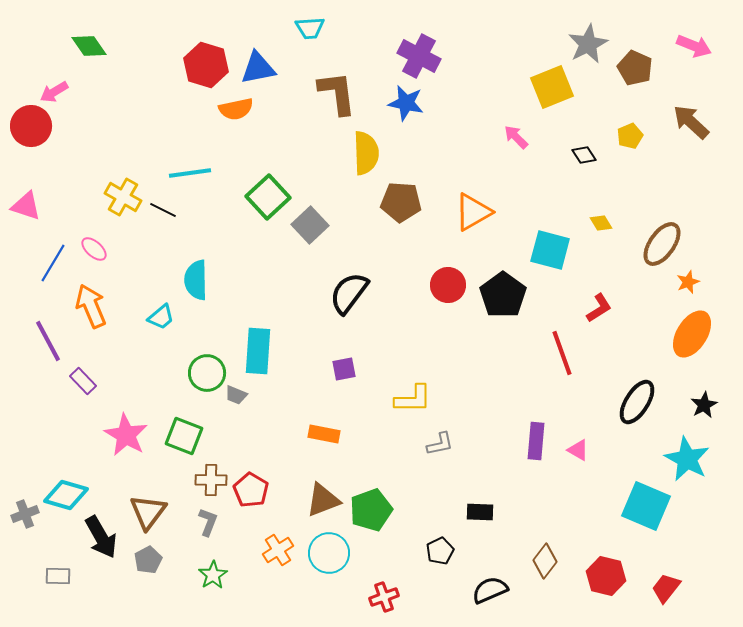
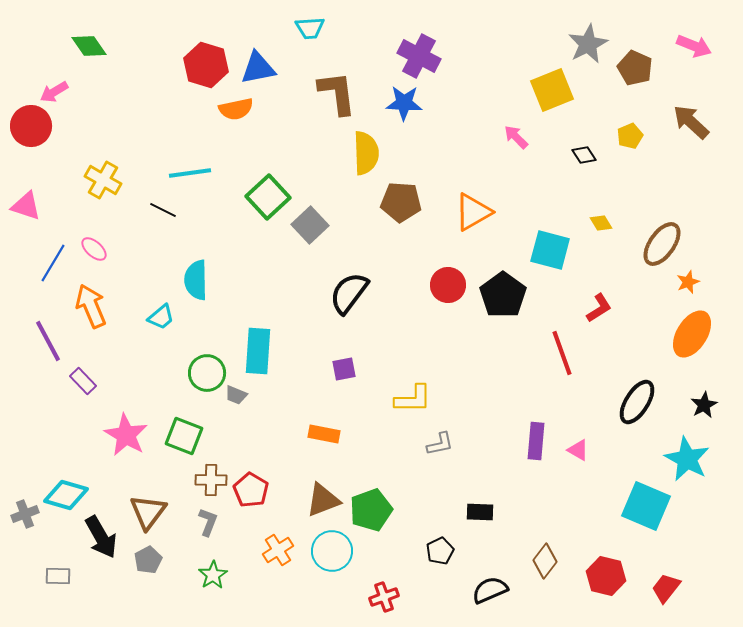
yellow square at (552, 87): moved 3 px down
blue star at (406, 103): moved 2 px left; rotated 9 degrees counterclockwise
yellow cross at (123, 197): moved 20 px left, 17 px up
cyan circle at (329, 553): moved 3 px right, 2 px up
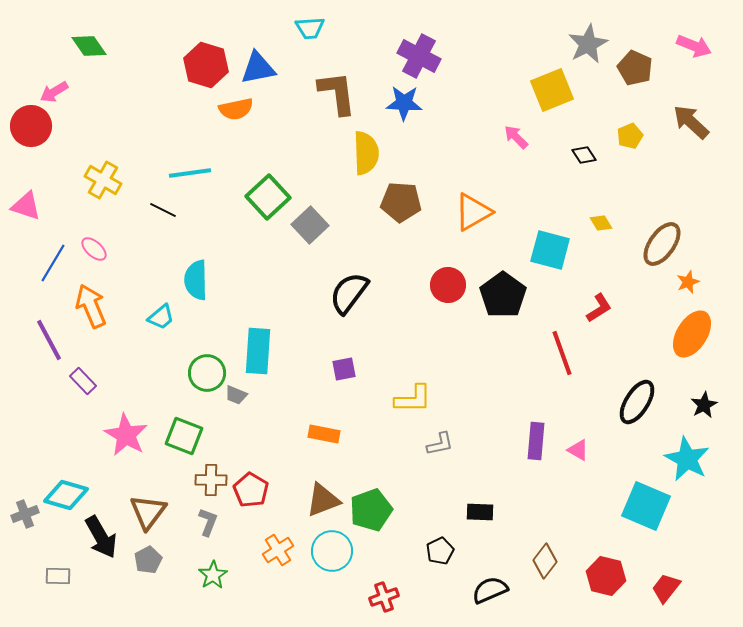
purple line at (48, 341): moved 1 px right, 1 px up
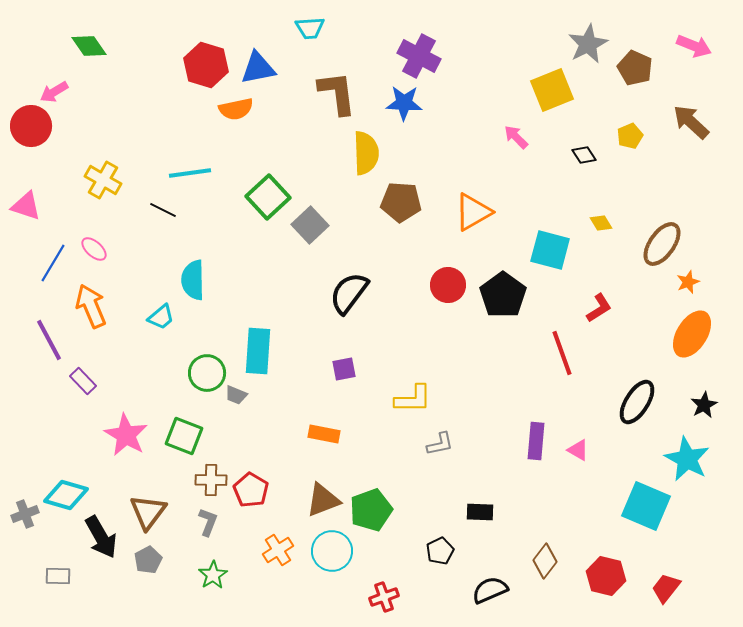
cyan semicircle at (196, 280): moved 3 px left
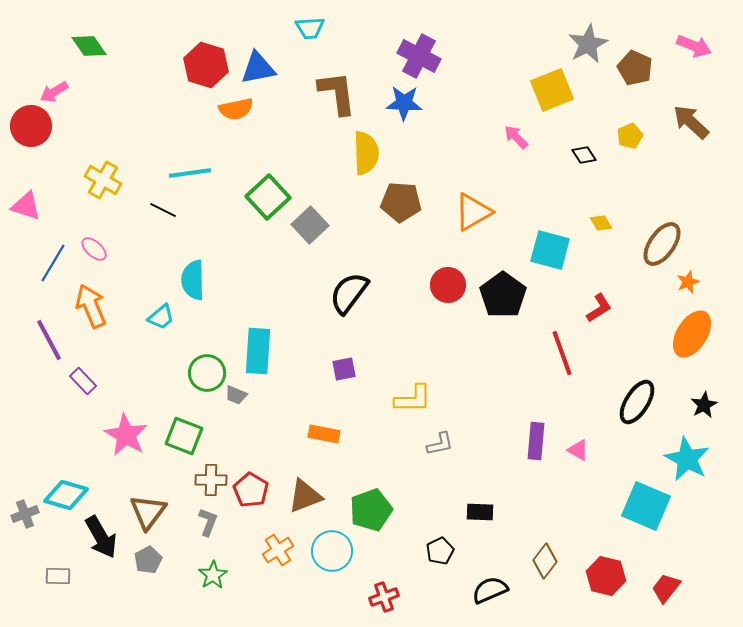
brown triangle at (323, 500): moved 18 px left, 4 px up
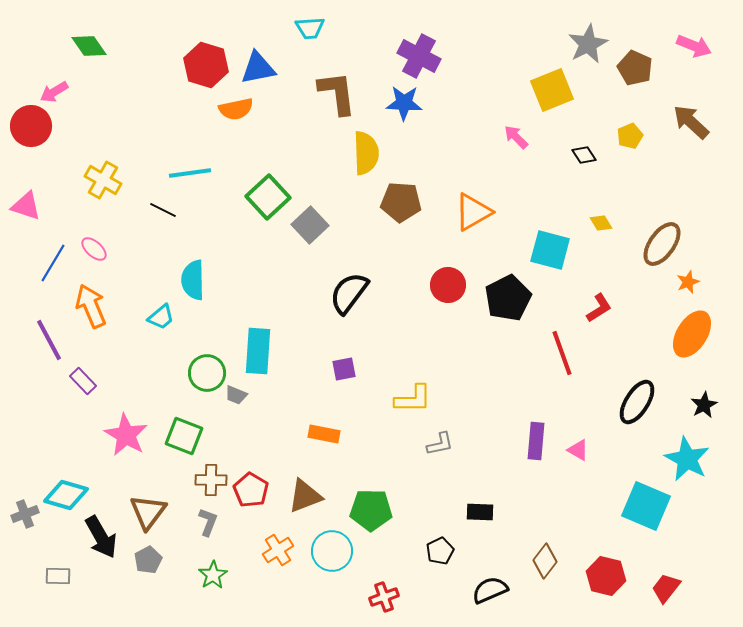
black pentagon at (503, 295): moved 5 px right, 3 px down; rotated 9 degrees clockwise
green pentagon at (371, 510): rotated 21 degrees clockwise
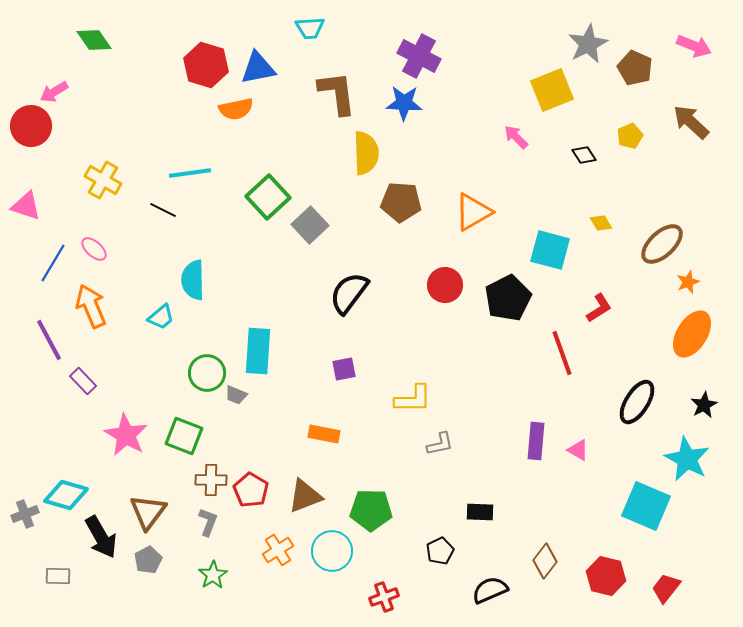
green diamond at (89, 46): moved 5 px right, 6 px up
brown ellipse at (662, 244): rotated 12 degrees clockwise
red circle at (448, 285): moved 3 px left
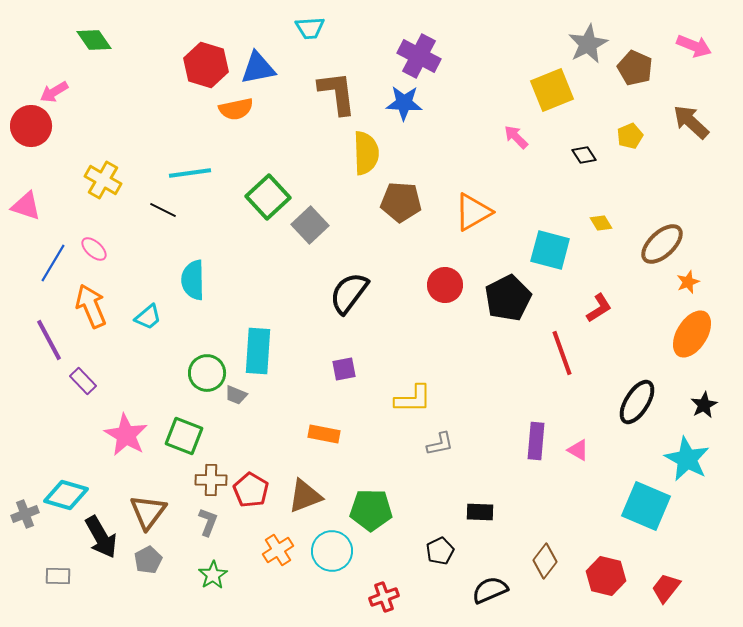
cyan trapezoid at (161, 317): moved 13 px left
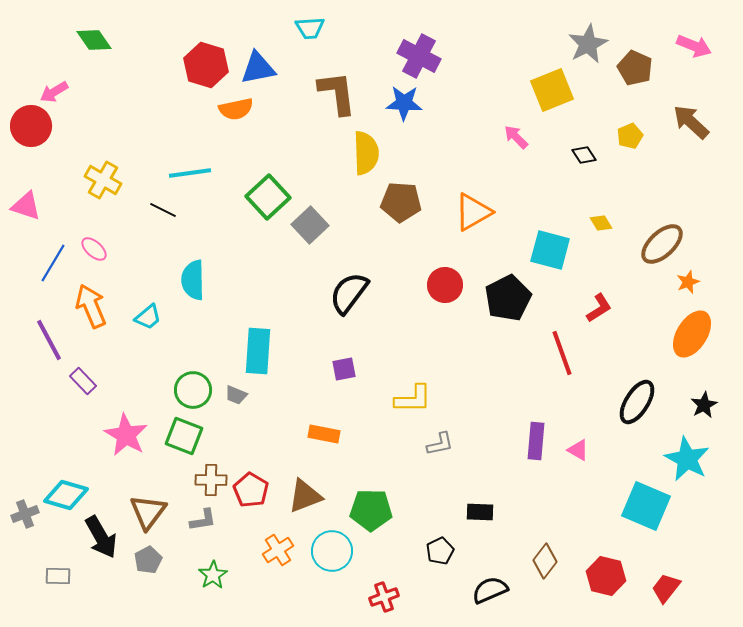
green circle at (207, 373): moved 14 px left, 17 px down
gray L-shape at (208, 522): moved 5 px left, 2 px up; rotated 60 degrees clockwise
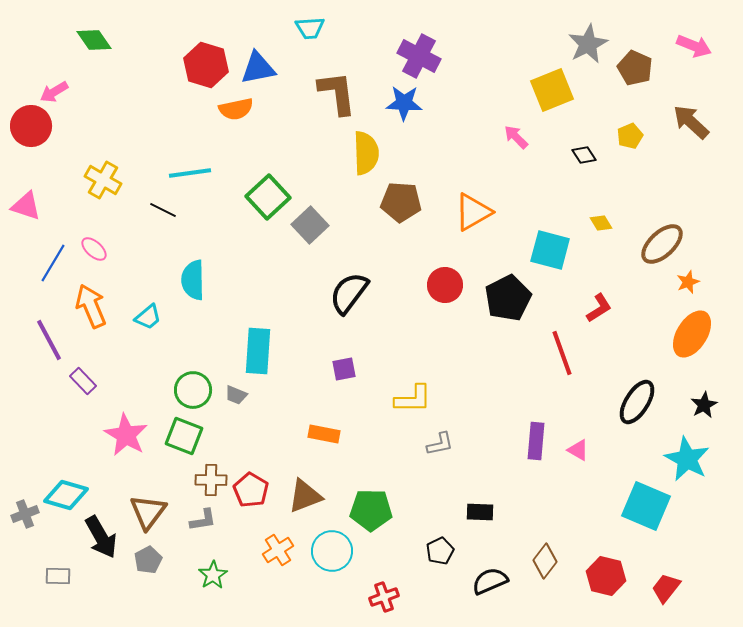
black semicircle at (490, 590): moved 9 px up
